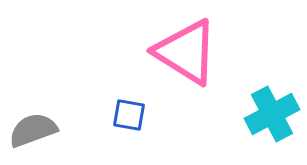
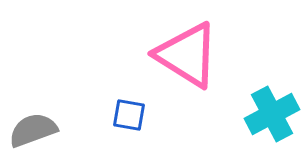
pink triangle: moved 1 px right, 3 px down
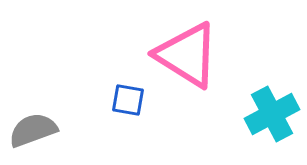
blue square: moved 1 px left, 15 px up
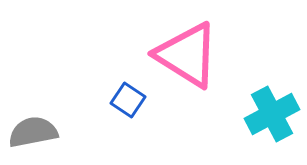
blue square: rotated 24 degrees clockwise
gray semicircle: moved 2 px down; rotated 9 degrees clockwise
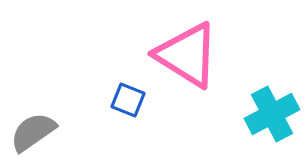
blue square: rotated 12 degrees counterclockwise
gray semicircle: rotated 24 degrees counterclockwise
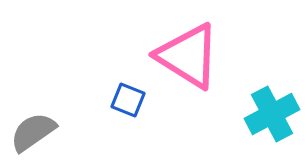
pink triangle: moved 1 px right, 1 px down
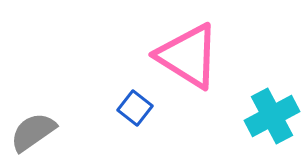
blue square: moved 7 px right, 8 px down; rotated 16 degrees clockwise
cyan cross: moved 2 px down
